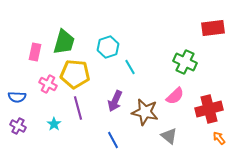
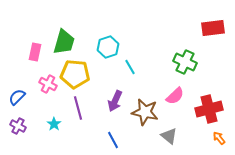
blue semicircle: rotated 132 degrees clockwise
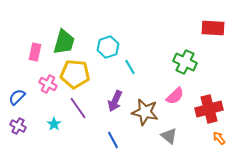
red rectangle: rotated 10 degrees clockwise
purple line: rotated 20 degrees counterclockwise
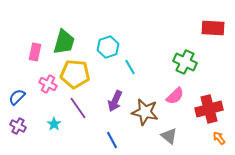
blue line: moved 1 px left
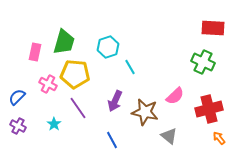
green cross: moved 18 px right
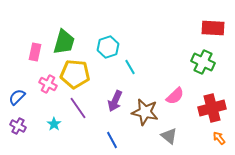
red cross: moved 3 px right, 1 px up
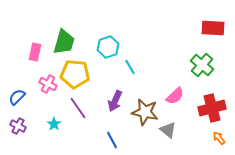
green cross: moved 1 px left, 3 px down; rotated 15 degrees clockwise
gray triangle: moved 1 px left, 6 px up
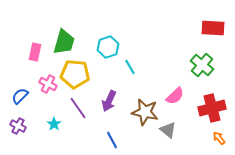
blue semicircle: moved 3 px right, 1 px up
purple arrow: moved 6 px left
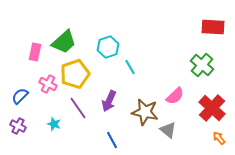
red rectangle: moved 1 px up
green trapezoid: rotated 32 degrees clockwise
yellow pentagon: rotated 24 degrees counterclockwise
red cross: rotated 32 degrees counterclockwise
cyan star: rotated 16 degrees counterclockwise
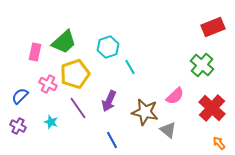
red rectangle: rotated 25 degrees counterclockwise
cyan star: moved 3 px left, 2 px up
orange arrow: moved 5 px down
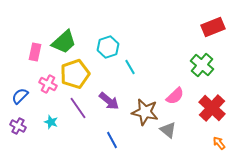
purple arrow: rotated 75 degrees counterclockwise
